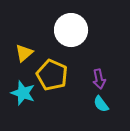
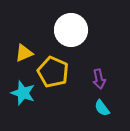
yellow triangle: rotated 18 degrees clockwise
yellow pentagon: moved 1 px right, 3 px up
cyan semicircle: moved 1 px right, 4 px down
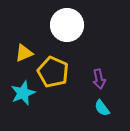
white circle: moved 4 px left, 5 px up
cyan star: rotated 30 degrees clockwise
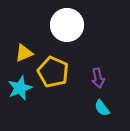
purple arrow: moved 1 px left, 1 px up
cyan star: moved 3 px left, 5 px up
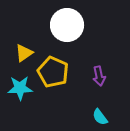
yellow triangle: rotated 12 degrees counterclockwise
purple arrow: moved 1 px right, 2 px up
cyan star: rotated 20 degrees clockwise
cyan semicircle: moved 2 px left, 9 px down
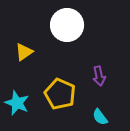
yellow triangle: moved 1 px up
yellow pentagon: moved 7 px right, 22 px down
cyan star: moved 3 px left, 15 px down; rotated 25 degrees clockwise
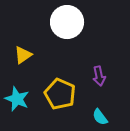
white circle: moved 3 px up
yellow triangle: moved 1 px left, 3 px down
cyan star: moved 4 px up
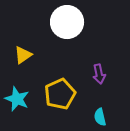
purple arrow: moved 2 px up
yellow pentagon: rotated 24 degrees clockwise
cyan semicircle: rotated 24 degrees clockwise
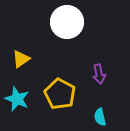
yellow triangle: moved 2 px left, 4 px down
yellow pentagon: rotated 20 degrees counterclockwise
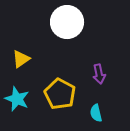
cyan semicircle: moved 4 px left, 4 px up
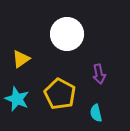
white circle: moved 12 px down
